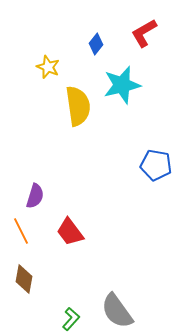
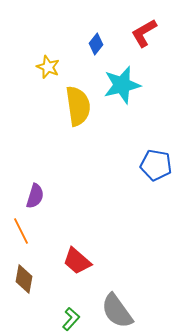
red trapezoid: moved 7 px right, 29 px down; rotated 12 degrees counterclockwise
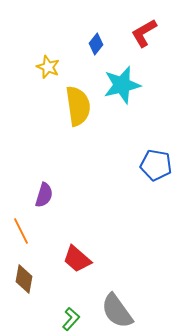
purple semicircle: moved 9 px right, 1 px up
red trapezoid: moved 2 px up
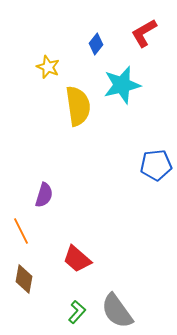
blue pentagon: rotated 16 degrees counterclockwise
green L-shape: moved 6 px right, 7 px up
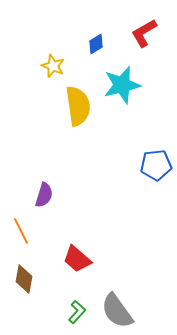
blue diamond: rotated 20 degrees clockwise
yellow star: moved 5 px right, 1 px up
